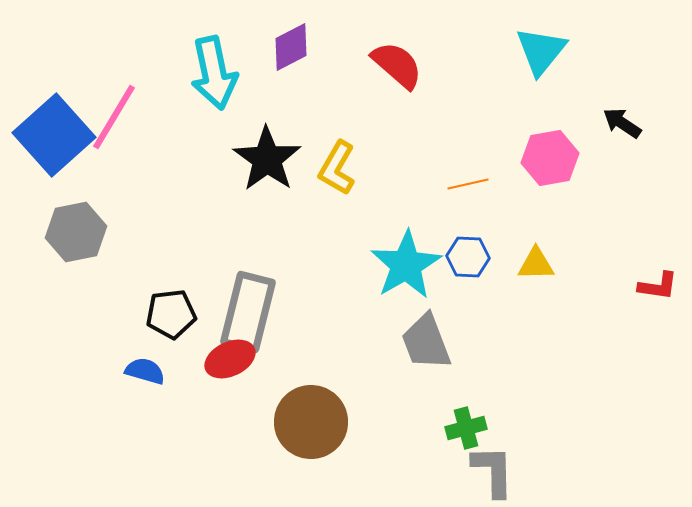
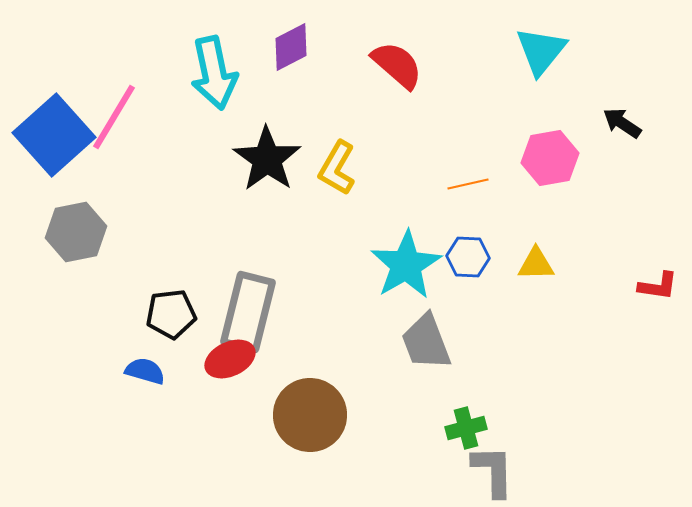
brown circle: moved 1 px left, 7 px up
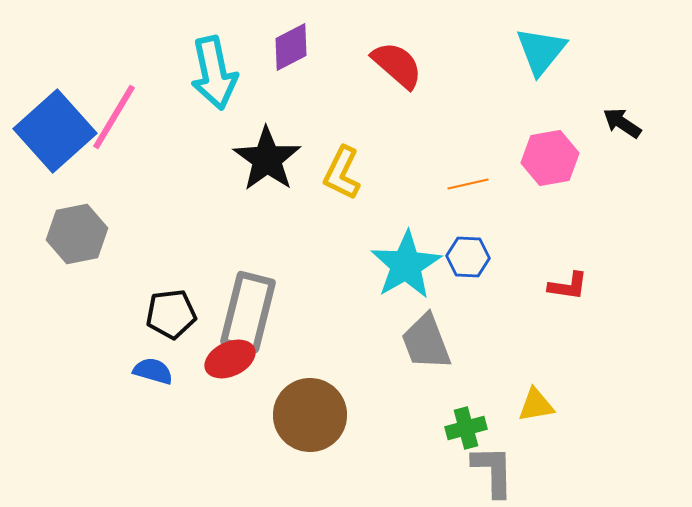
blue square: moved 1 px right, 4 px up
yellow L-shape: moved 5 px right, 5 px down; rotated 4 degrees counterclockwise
gray hexagon: moved 1 px right, 2 px down
yellow triangle: moved 141 px down; rotated 9 degrees counterclockwise
red L-shape: moved 90 px left
blue semicircle: moved 8 px right
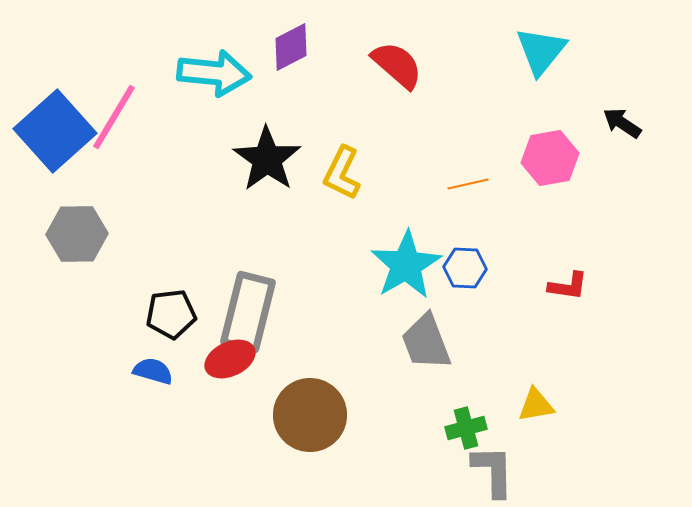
cyan arrow: rotated 72 degrees counterclockwise
gray hexagon: rotated 10 degrees clockwise
blue hexagon: moved 3 px left, 11 px down
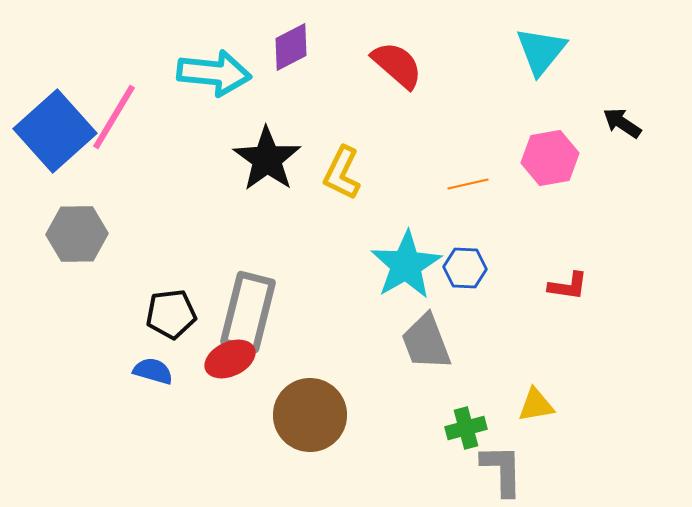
gray L-shape: moved 9 px right, 1 px up
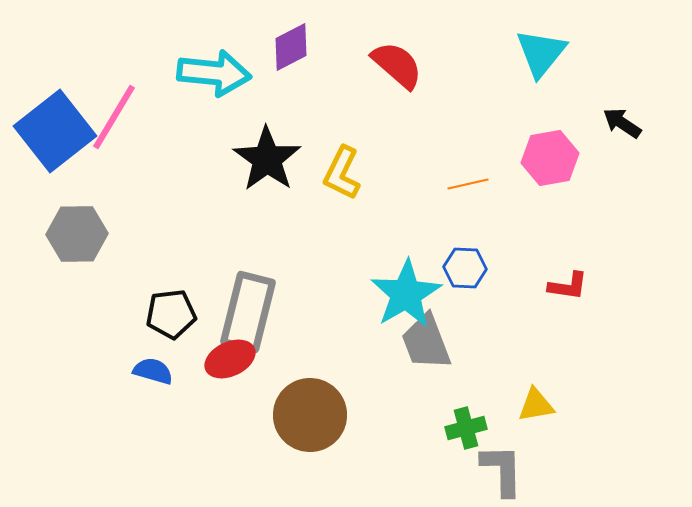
cyan triangle: moved 2 px down
blue square: rotated 4 degrees clockwise
cyan star: moved 29 px down
